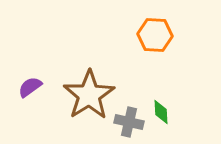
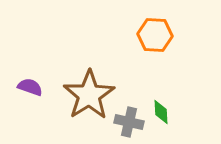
purple semicircle: rotated 55 degrees clockwise
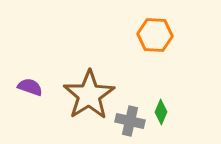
green diamond: rotated 25 degrees clockwise
gray cross: moved 1 px right, 1 px up
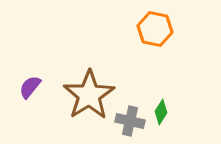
orange hexagon: moved 6 px up; rotated 8 degrees clockwise
purple semicircle: rotated 70 degrees counterclockwise
green diamond: rotated 10 degrees clockwise
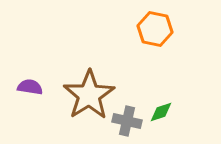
purple semicircle: rotated 60 degrees clockwise
green diamond: rotated 40 degrees clockwise
gray cross: moved 3 px left
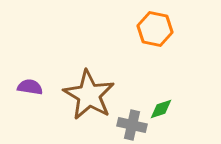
brown star: rotated 9 degrees counterclockwise
green diamond: moved 3 px up
gray cross: moved 5 px right, 4 px down
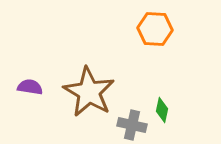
orange hexagon: rotated 8 degrees counterclockwise
brown star: moved 3 px up
green diamond: moved 1 px right, 1 px down; rotated 60 degrees counterclockwise
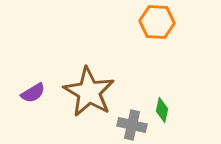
orange hexagon: moved 2 px right, 7 px up
purple semicircle: moved 3 px right, 6 px down; rotated 140 degrees clockwise
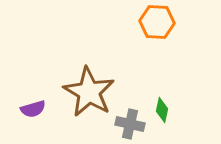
purple semicircle: moved 16 px down; rotated 15 degrees clockwise
gray cross: moved 2 px left, 1 px up
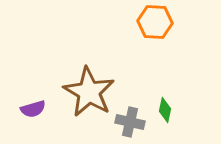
orange hexagon: moved 2 px left
green diamond: moved 3 px right
gray cross: moved 2 px up
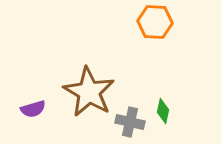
green diamond: moved 2 px left, 1 px down
